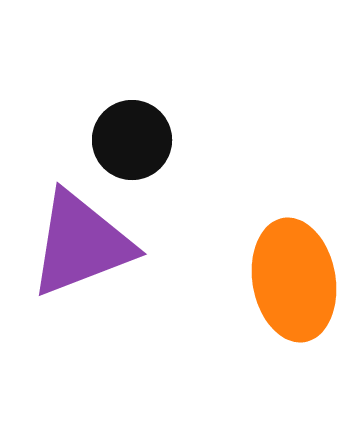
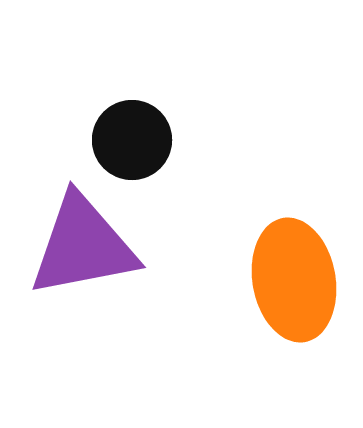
purple triangle: moved 2 px right, 2 px down; rotated 10 degrees clockwise
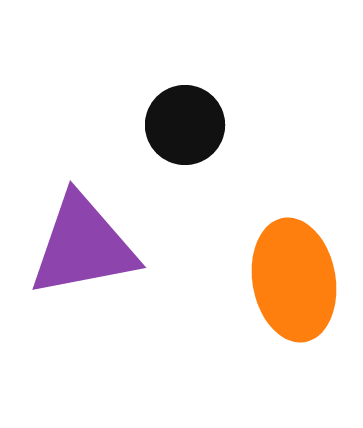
black circle: moved 53 px right, 15 px up
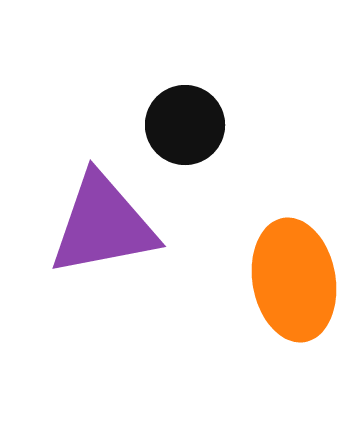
purple triangle: moved 20 px right, 21 px up
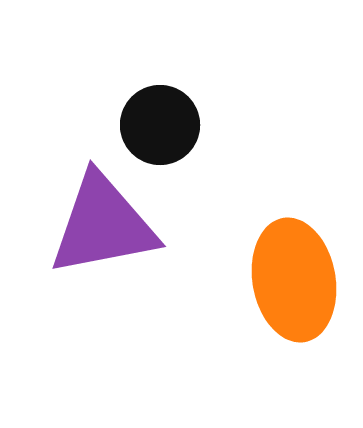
black circle: moved 25 px left
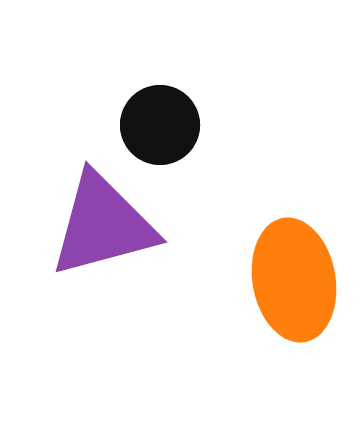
purple triangle: rotated 4 degrees counterclockwise
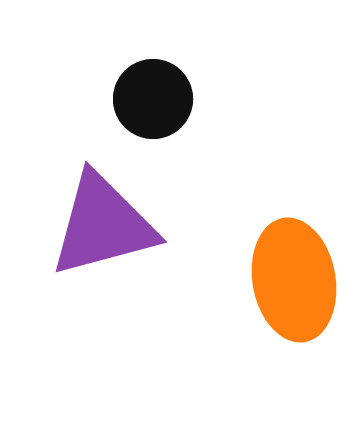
black circle: moved 7 px left, 26 px up
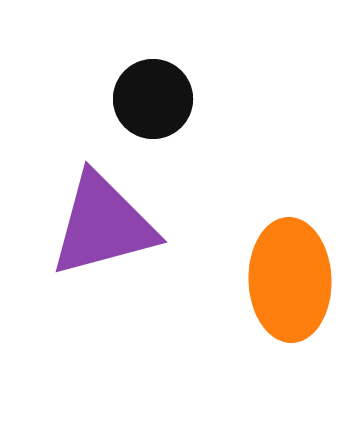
orange ellipse: moved 4 px left; rotated 8 degrees clockwise
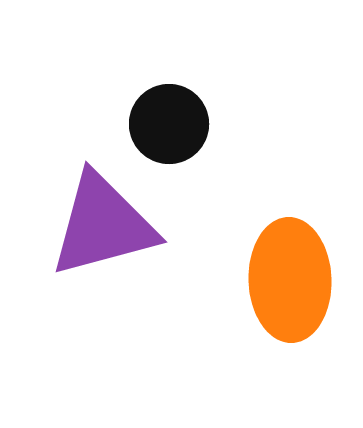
black circle: moved 16 px right, 25 px down
